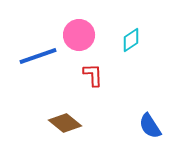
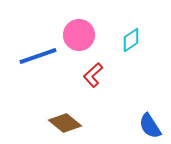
red L-shape: rotated 130 degrees counterclockwise
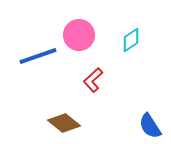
red L-shape: moved 5 px down
brown diamond: moved 1 px left
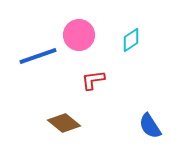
red L-shape: rotated 35 degrees clockwise
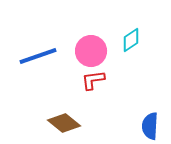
pink circle: moved 12 px right, 16 px down
blue semicircle: rotated 36 degrees clockwise
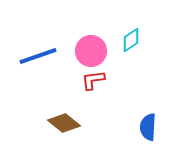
blue semicircle: moved 2 px left, 1 px down
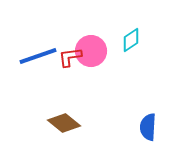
red L-shape: moved 23 px left, 23 px up
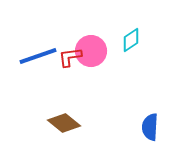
blue semicircle: moved 2 px right
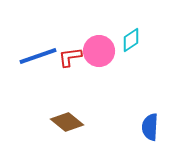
pink circle: moved 8 px right
brown diamond: moved 3 px right, 1 px up
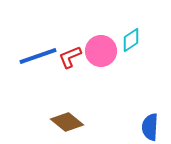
pink circle: moved 2 px right
red L-shape: rotated 15 degrees counterclockwise
